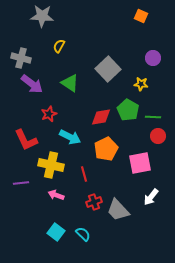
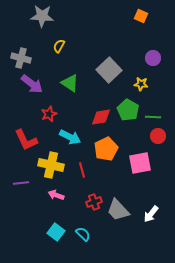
gray square: moved 1 px right, 1 px down
red line: moved 2 px left, 4 px up
white arrow: moved 17 px down
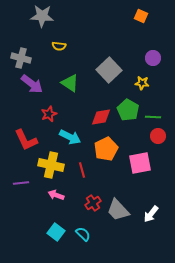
yellow semicircle: rotated 112 degrees counterclockwise
yellow star: moved 1 px right, 1 px up
red cross: moved 1 px left, 1 px down; rotated 14 degrees counterclockwise
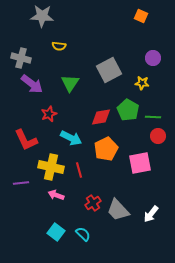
gray square: rotated 15 degrees clockwise
green triangle: rotated 30 degrees clockwise
cyan arrow: moved 1 px right, 1 px down
yellow cross: moved 2 px down
red line: moved 3 px left
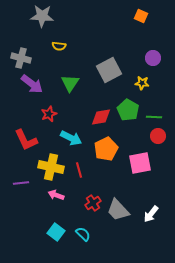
green line: moved 1 px right
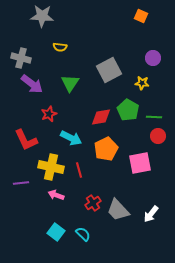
yellow semicircle: moved 1 px right, 1 px down
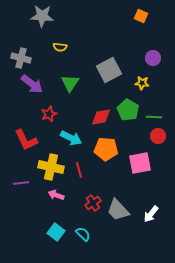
orange pentagon: rotated 30 degrees clockwise
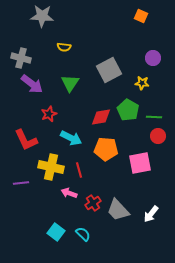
yellow semicircle: moved 4 px right
pink arrow: moved 13 px right, 2 px up
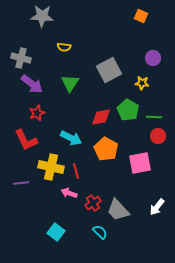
red star: moved 12 px left, 1 px up
orange pentagon: rotated 25 degrees clockwise
red line: moved 3 px left, 1 px down
white arrow: moved 6 px right, 7 px up
cyan semicircle: moved 17 px right, 2 px up
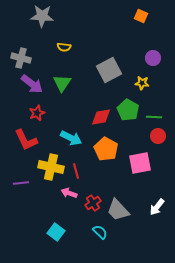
green triangle: moved 8 px left
